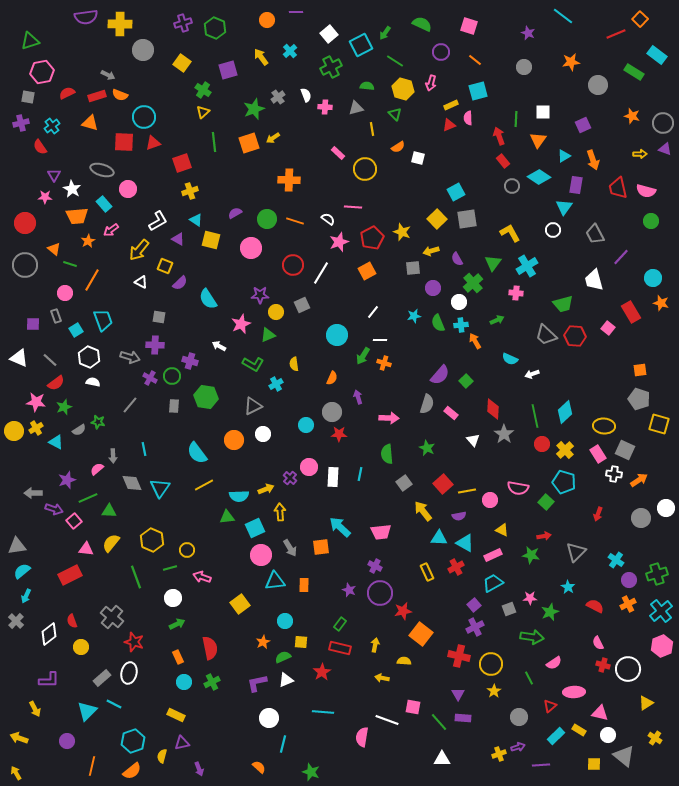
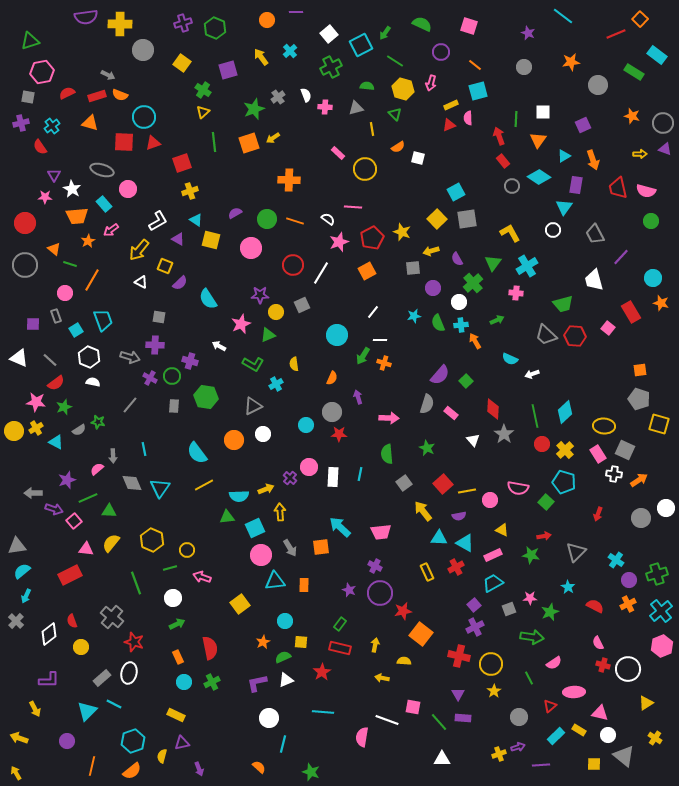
orange line at (475, 60): moved 5 px down
green line at (136, 577): moved 6 px down
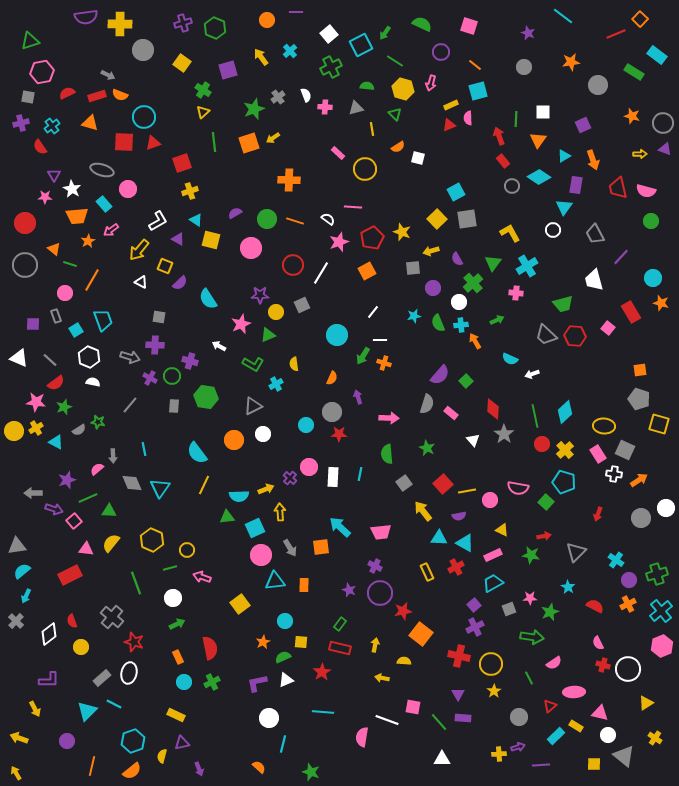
yellow line at (204, 485): rotated 36 degrees counterclockwise
yellow rectangle at (579, 730): moved 3 px left, 4 px up
yellow cross at (499, 754): rotated 16 degrees clockwise
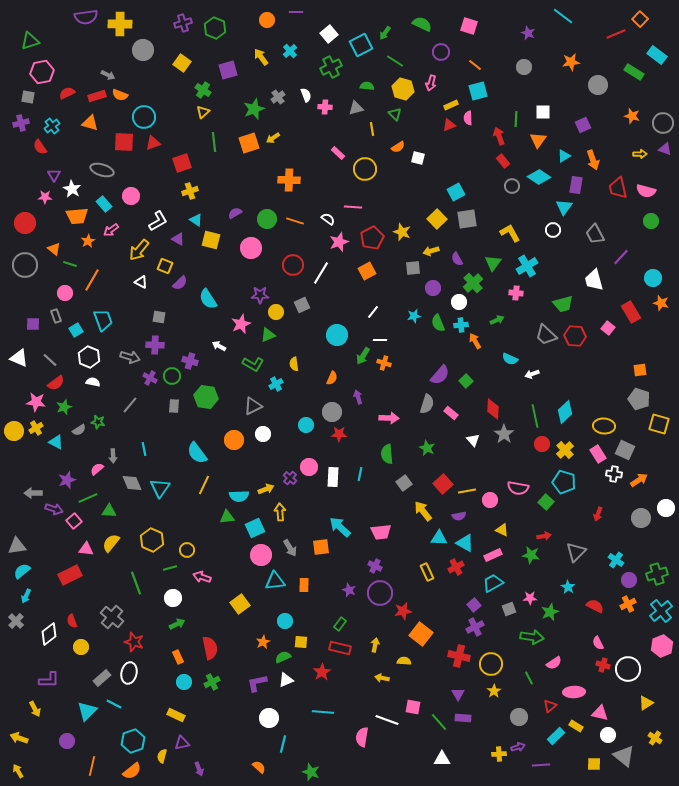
pink circle at (128, 189): moved 3 px right, 7 px down
yellow arrow at (16, 773): moved 2 px right, 2 px up
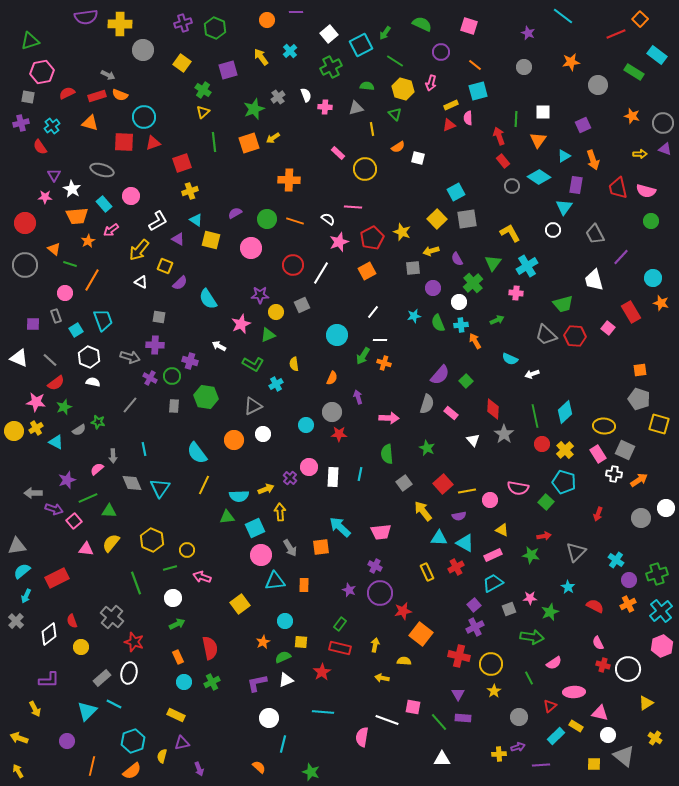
red rectangle at (70, 575): moved 13 px left, 3 px down
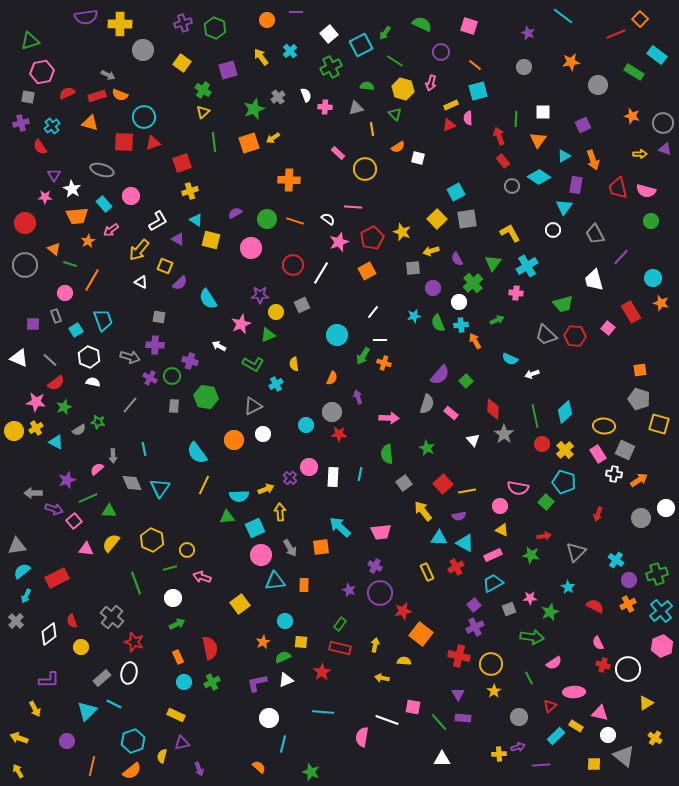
pink circle at (490, 500): moved 10 px right, 6 px down
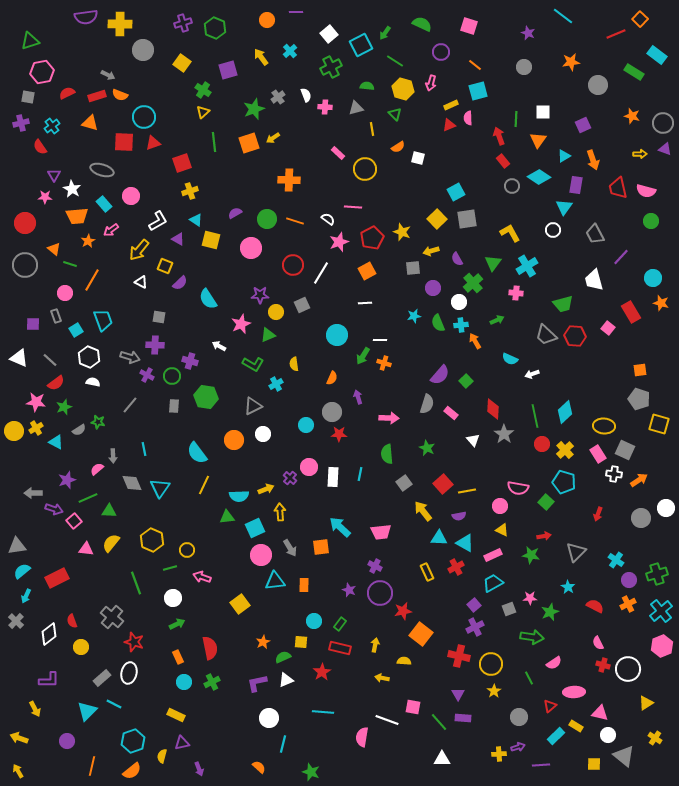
white line at (373, 312): moved 8 px left, 9 px up; rotated 48 degrees clockwise
purple cross at (150, 378): moved 3 px left, 3 px up
cyan circle at (285, 621): moved 29 px right
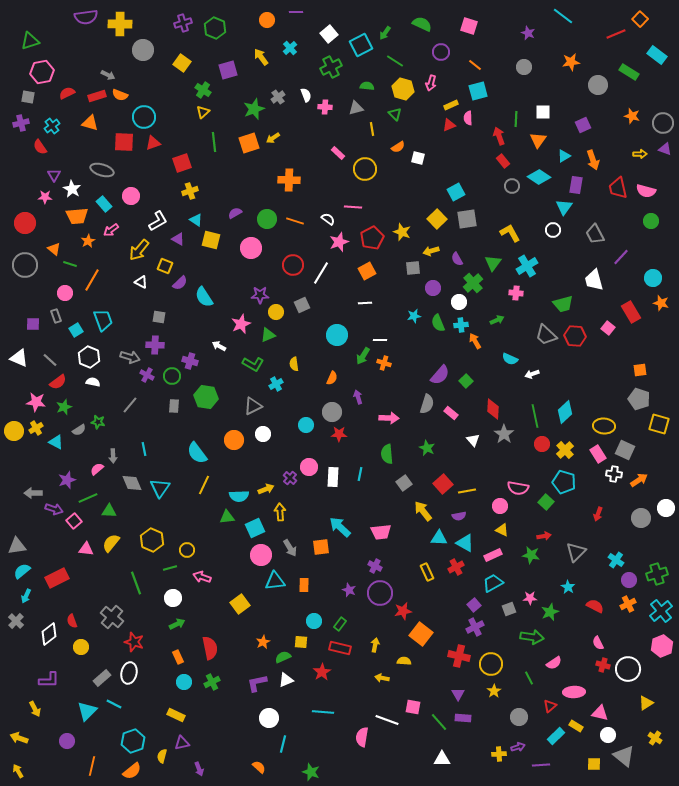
cyan cross at (290, 51): moved 3 px up
green rectangle at (634, 72): moved 5 px left
cyan semicircle at (208, 299): moved 4 px left, 2 px up
red semicircle at (56, 383): moved 2 px right, 1 px up
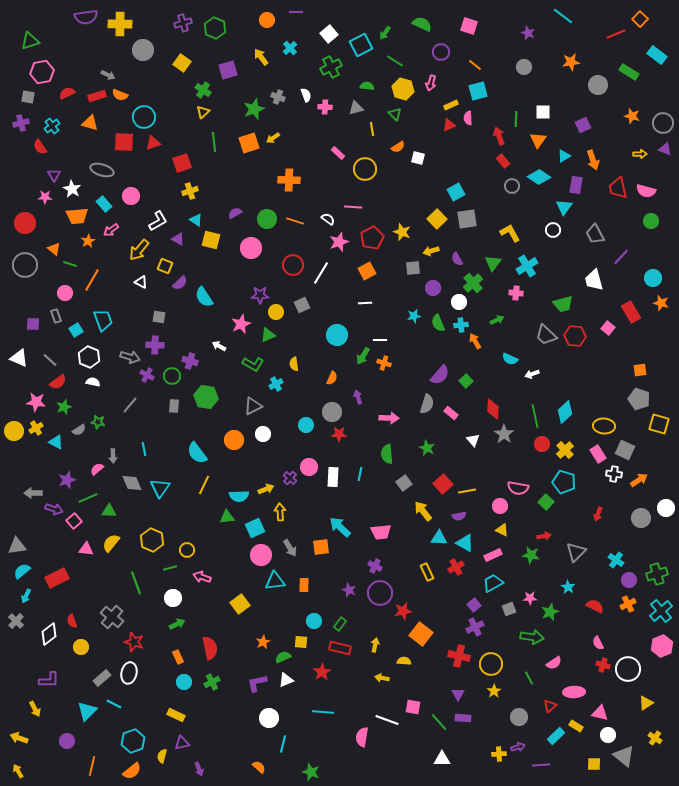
gray cross at (278, 97): rotated 32 degrees counterclockwise
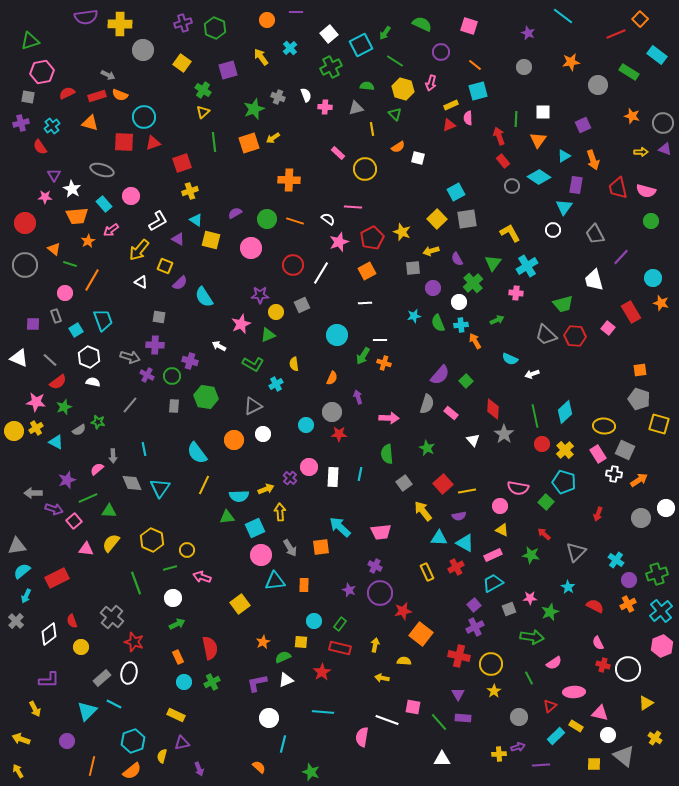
yellow arrow at (640, 154): moved 1 px right, 2 px up
red arrow at (544, 536): moved 2 px up; rotated 128 degrees counterclockwise
yellow arrow at (19, 738): moved 2 px right, 1 px down
